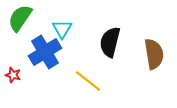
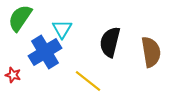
brown semicircle: moved 3 px left, 2 px up
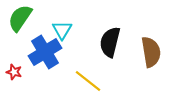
cyan triangle: moved 1 px down
red star: moved 1 px right, 3 px up
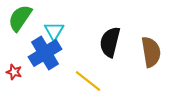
cyan triangle: moved 8 px left, 1 px down
blue cross: moved 1 px down
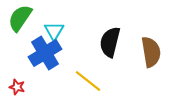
red star: moved 3 px right, 15 px down
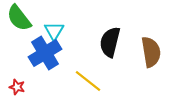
green semicircle: moved 1 px left; rotated 72 degrees counterclockwise
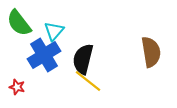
green semicircle: moved 5 px down
cyan triangle: rotated 10 degrees clockwise
black semicircle: moved 27 px left, 17 px down
blue cross: moved 1 px left, 2 px down
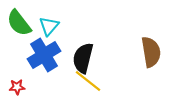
cyan triangle: moved 5 px left, 5 px up
black semicircle: moved 1 px up
red star: rotated 21 degrees counterclockwise
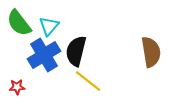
black semicircle: moved 7 px left, 7 px up
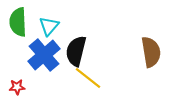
green semicircle: moved 1 px left, 1 px up; rotated 36 degrees clockwise
blue cross: rotated 8 degrees counterclockwise
yellow line: moved 3 px up
